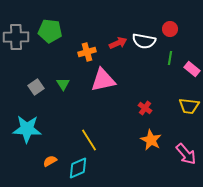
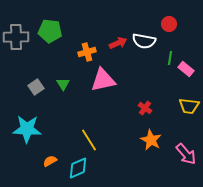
red circle: moved 1 px left, 5 px up
pink rectangle: moved 6 px left
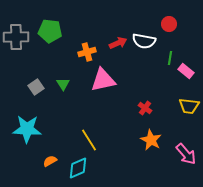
pink rectangle: moved 2 px down
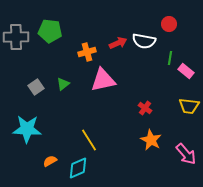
green triangle: rotated 24 degrees clockwise
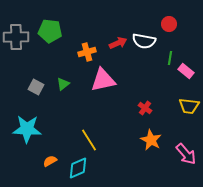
gray square: rotated 28 degrees counterclockwise
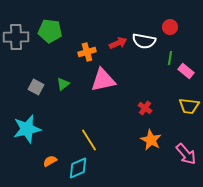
red circle: moved 1 px right, 3 px down
cyan star: rotated 16 degrees counterclockwise
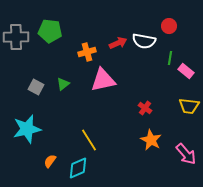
red circle: moved 1 px left, 1 px up
orange semicircle: rotated 24 degrees counterclockwise
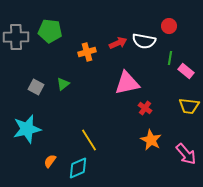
pink triangle: moved 24 px right, 3 px down
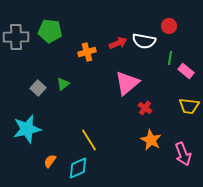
pink triangle: rotated 28 degrees counterclockwise
gray square: moved 2 px right, 1 px down; rotated 14 degrees clockwise
pink arrow: moved 3 px left; rotated 20 degrees clockwise
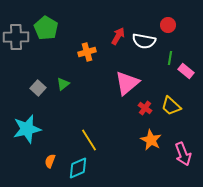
red circle: moved 1 px left, 1 px up
green pentagon: moved 4 px left, 3 px up; rotated 25 degrees clockwise
red arrow: moved 7 px up; rotated 36 degrees counterclockwise
yellow trapezoid: moved 18 px left; rotated 35 degrees clockwise
orange semicircle: rotated 16 degrees counterclockwise
